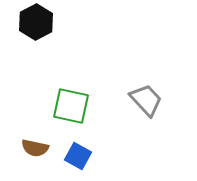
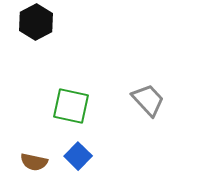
gray trapezoid: moved 2 px right
brown semicircle: moved 1 px left, 14 px down
blue square: rotated 16 degrees clockwise
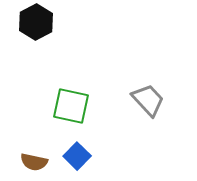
blue square: moved 1 px left
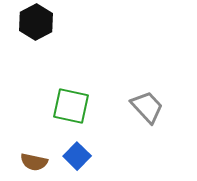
gray trapezoid: moved 1 px left, 7 px down
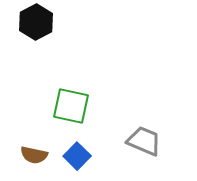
gray trapezoid: moved 3 px left, 34 px down; rotated 24 degrees counterclockwise
brown semicircle: moved 7 px up
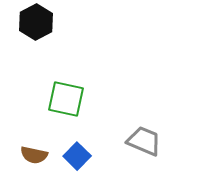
green square: moved 5 px left, 7 px up
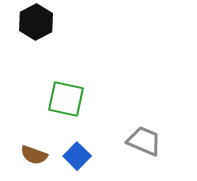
brown semicircle: rotated 8 degrees clockwise
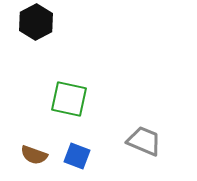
green square: moved 3 px right
blue square: rotated 24 degrees counterclockwise
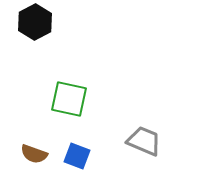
black hexagon: moved 1 px left
brown semicircle: moved 1 px up
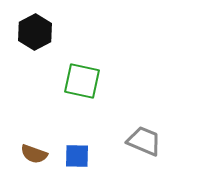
black hexagon: moved 10 px down
green square: moved 13 px right, 18 px up
blue square: rotated 20 degrees counterclockwise
